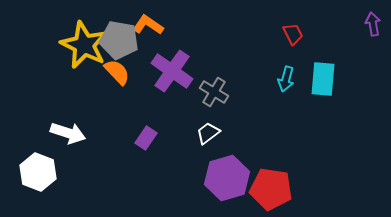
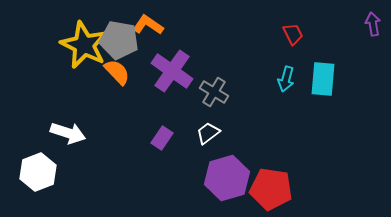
purple rectangle: moved 16 px right
white hexagon: rotated 18 degrees clockwise
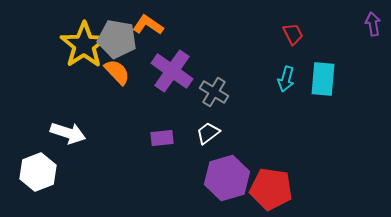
gray pentagon: moved 2 px left, 1 px up
yellow star: rotated 12 degrees clockwise
purple rectangle: rotated 50 degrees clockwise
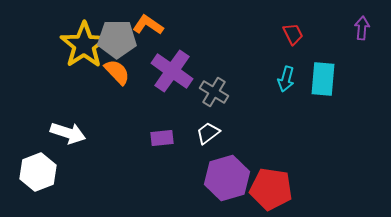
purple arrow: moved 11 px left, 4 px down; rotated 15 degrees clockwise
gray pentagon: rotated 9 degrees counterclockwise
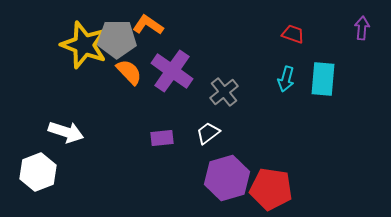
red trapezoid: rotated 45 degrees counterclockwise
yellow star: rotated 18 degrees counterclockwise
orange semicircle: moved 12 px right
gray cross: moved 10 px right; rotated 20 degrees clockwise
white arrow: moved 2 px left, 1 px up
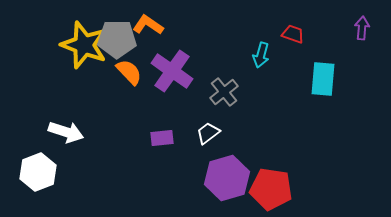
cyan arrow: moved 25 px left, 24 px up
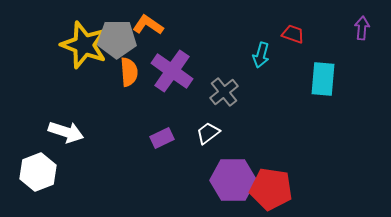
orange semicircle: rotated 40 degrees clockwise
purple rectangle: rotated 20 degrees counterclockwise
purple hexagon: moved 6 px right, 2 px down; rotated 15 degrees clockwise
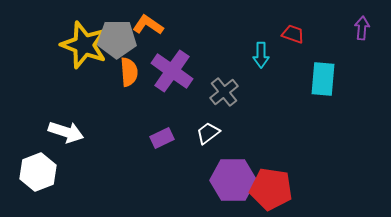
cyan arrow: rotated 15 degrees counterclockwise
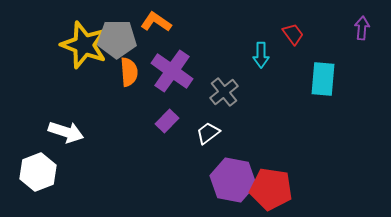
orange L-shape: moved 8 px right, 3 px up
red trapezoid: rotated 35 degrees clockwise
purple rectangle: moved 5 px right, 17 px up; rotated 20 degrees counterclockwise
purple hexagon: rotated 12 degrees clockwise
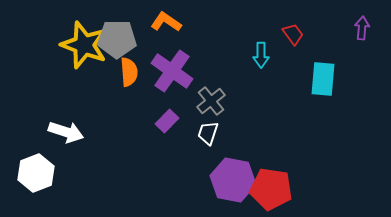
orange L-shape: moved 10 px right
gray cross: moved 13 px left, 9 px down
white trapezoid: rotated 35 degrees counterclockwise
white hexagon: moved 2 px left, 1 px down
